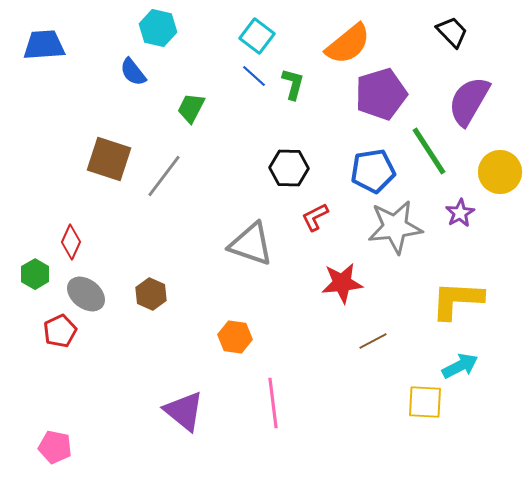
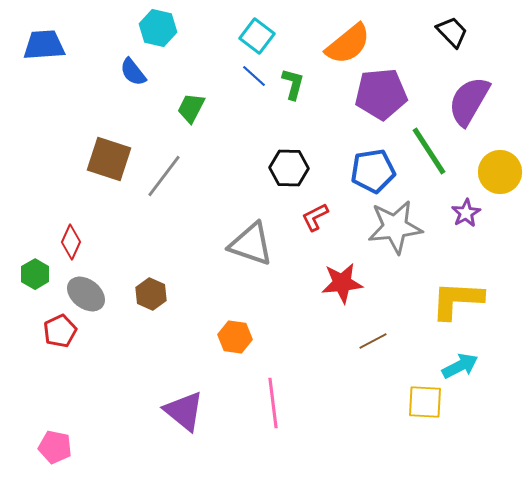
purple pentagon: rotated 12 degrees clockwise
purple star: moved 6 px right
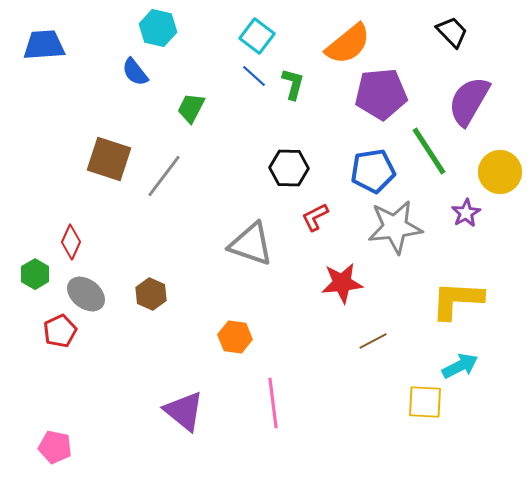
blue semicircle: moved 2 px right
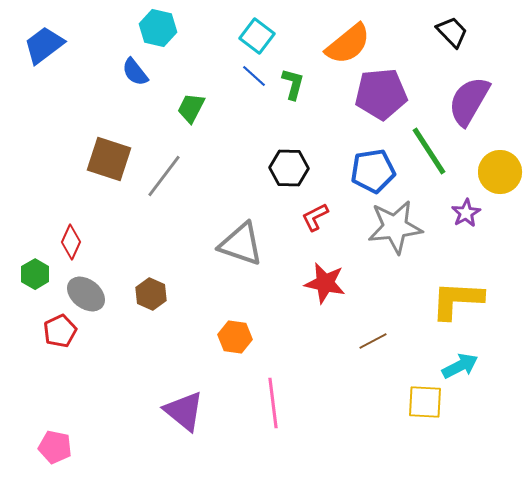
blue trapezoid: rotated 33 degrees counterclockwise
gray triangle: moved 10 px left
red star: moved 17 px left; rotated 18 degrees clockwise
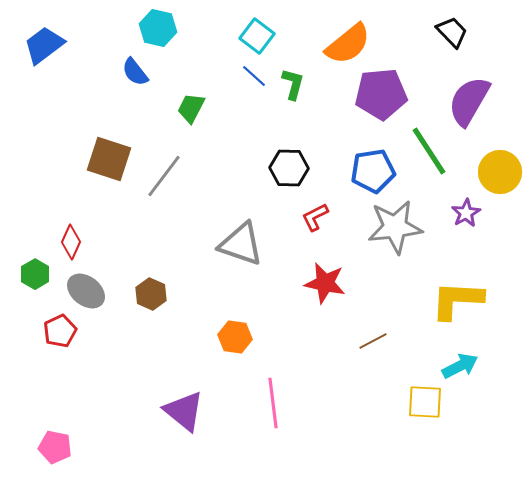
gray ellipse: moved 3 px up
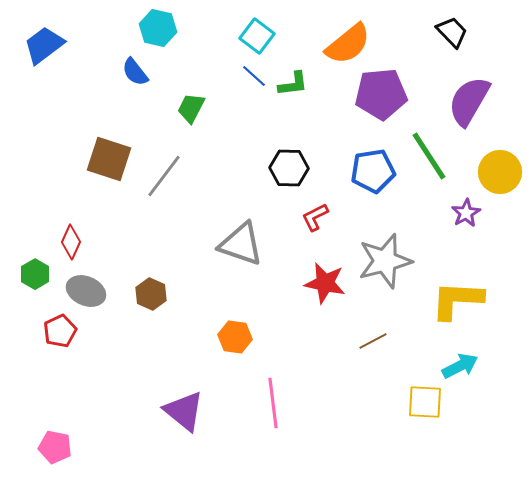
green L-shape: rotated 68 degrees clockwise
green line: moved 5 px down
gray star: moved 10 px left, 34 px down; rotated 8 degrees counterclockwise
gray ellipse: rotated 15 degrees counterclockwise
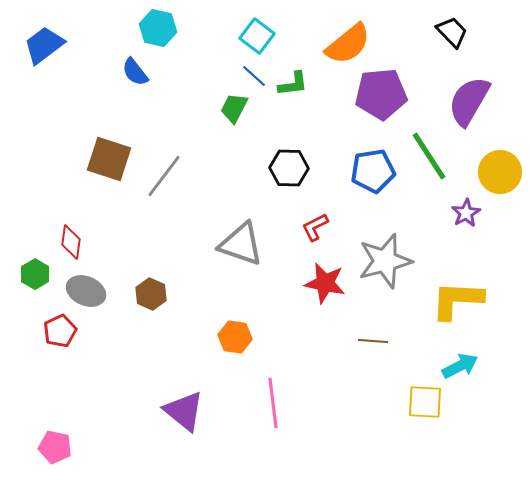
green trapezoid: moved 43 px right
red L-shape: moved 10 px down
red diamond: rotated 16 degrees counterclockwise
brown line: rotated 32 degrees clockwise
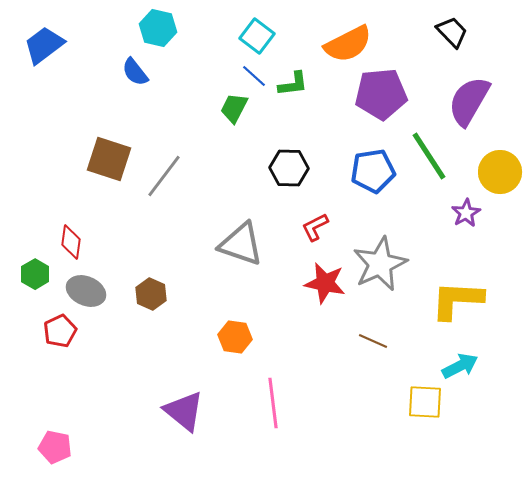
orange semicircle: rotated 12 degrees clockwise
gray star: moved 5 px left, 3 px down; rotated 10 degrees counterclockwise
brown line: rotated 20 degrees clockwise
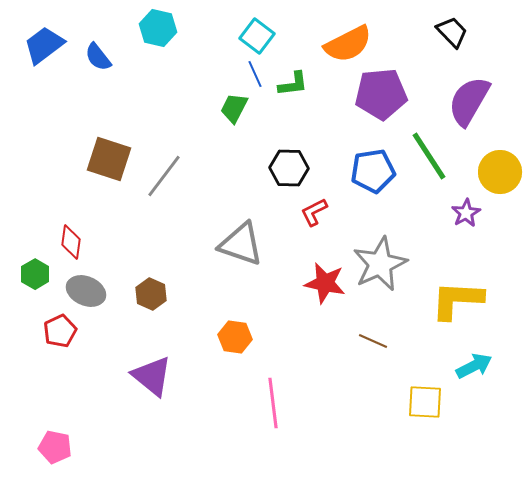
blue semicircle: moved 37 px left, 15 px up
blue line: moved 1 px right, 2 px up; rotated 24 degrees clockwise
red L-shape: moved 1 px left, 15 px up
cyan arrow: moved 14 px right
purple triangle: moved 32 px left, 35 px up
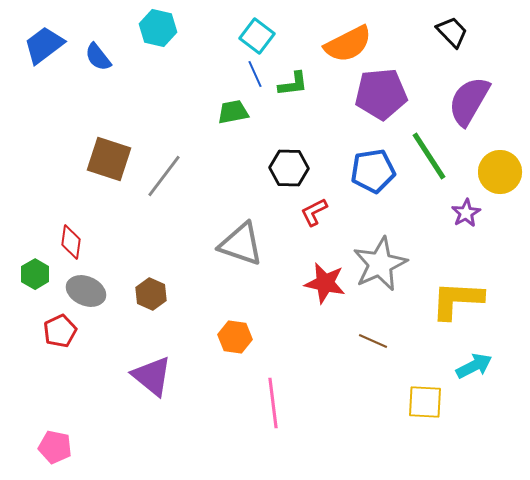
green trapezoid: moved 1 px left, 4 px down; rotated 52 degrees clockwise
